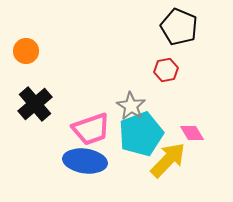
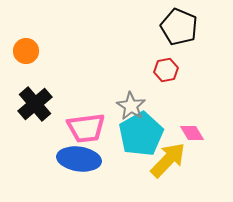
pink trapezoid: moved 5 px left, 1 px up; rotated 12 degrees clockwise
cyan pentagon: rotated 9 degrees counterclockwise
blue ellipse: moved 6 px left, 2 px up
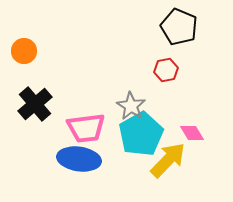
orange circle: moved 2 px left
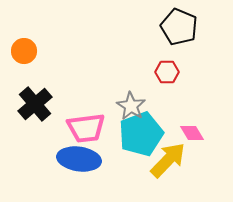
red hexagon: moved 1 px right, 2 px down; rotated 10 degrees clockwise
cyan pentagon: rotated 9 degrees clockwise
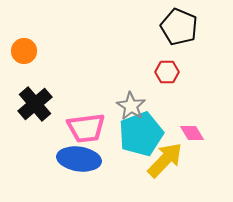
yellow arrow: moved 3 px left
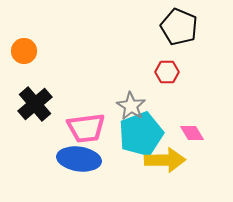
yellow arrow: rotated 45 degrees clockwise
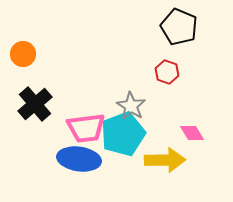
orange circle: moved 1 px left, 3 px down
red hexagon: rotated 20 degrees clockwise
cyan pentagon: moved 18 px left
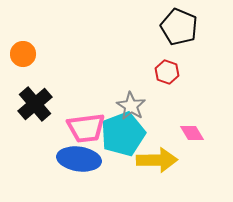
yellow arrow: moved 8 px left
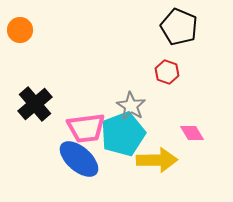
orange circle: moved 3 px left, 24 px up
blue ellipse: rotated 33 degrees clockwise
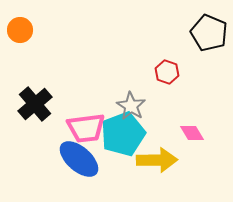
black pentagon: moved 30 px right, 6 px down
